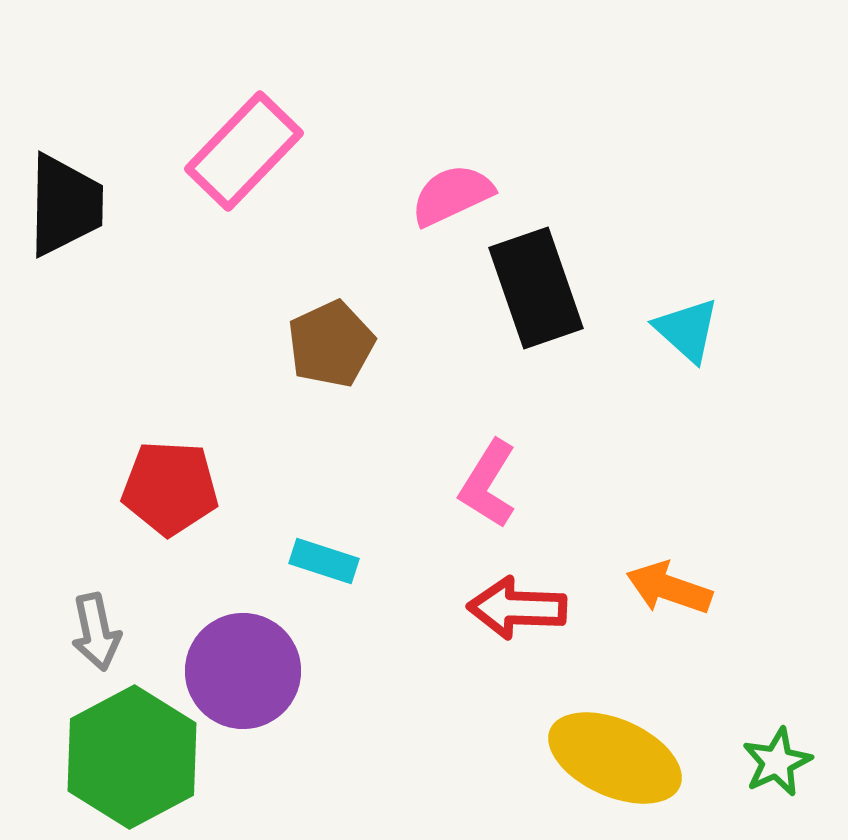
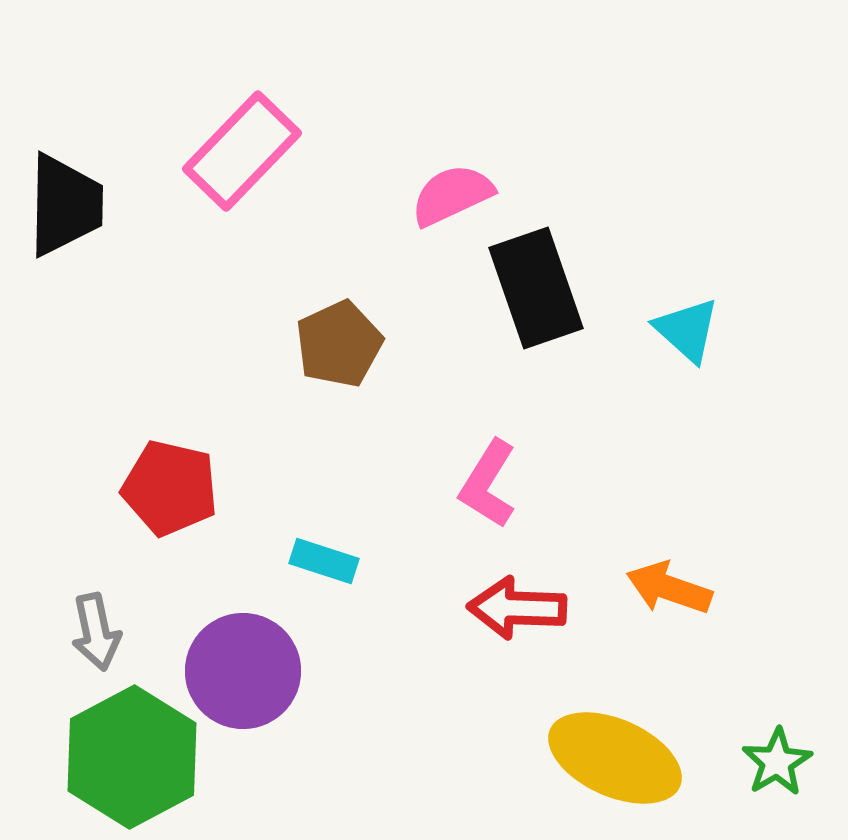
pink rectangle: moved 2 px left
brown pentagon: moved 8 px right
red pentagon: rotated 10 degrees clockwise
green star: rotated 6 degrees counterclockwise
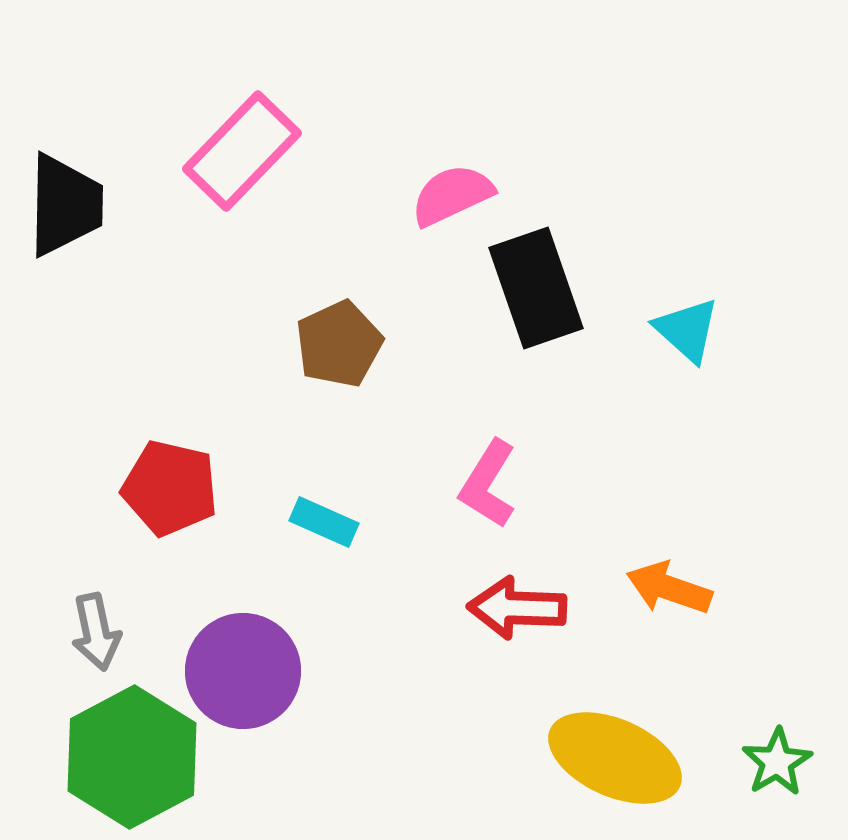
cyan rectangle: moved 39 px up; rotated 6 degrees clockwise
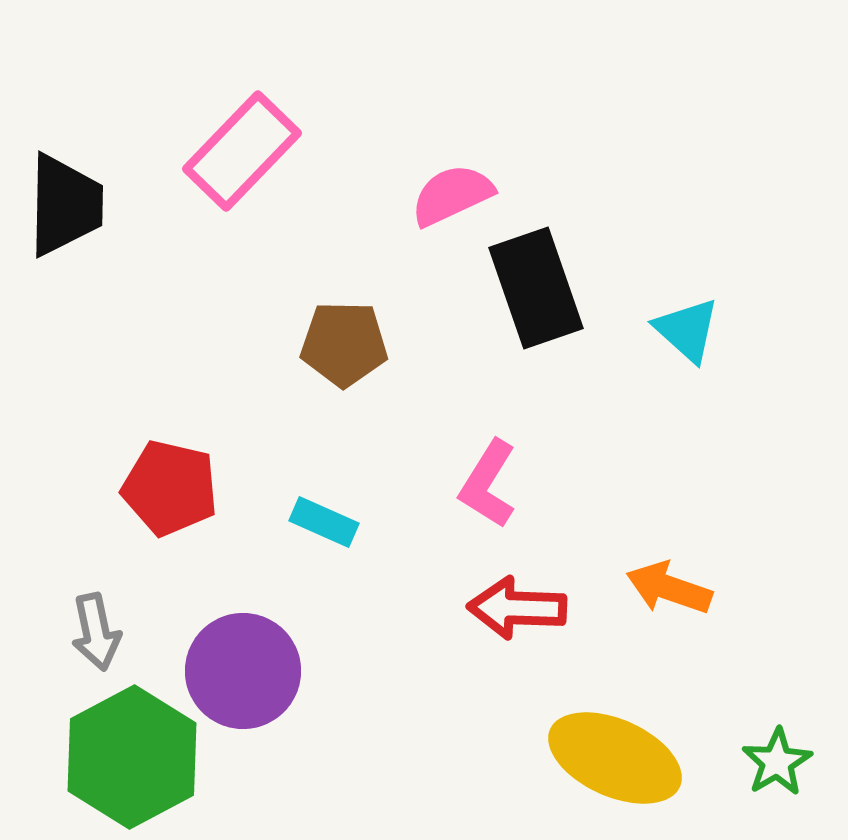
brown pentagon: moved 5 px right; rotated 26 degrees clockwise
